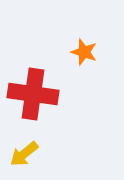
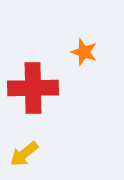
red cross: moved 6 px up; rotated 9 degrees counterclockwise
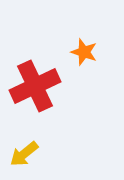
red cross: moved 2 px right, 2 px up; rotated 24 degrees counterclockwise
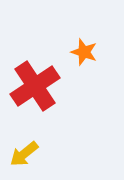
red cross: rotated 9 degrees counterclockwise
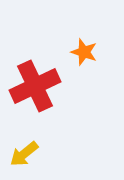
red cross: rotated 9 degrees clockwise
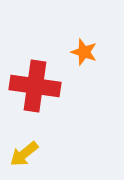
red cross: rotated 33 degrees clockwise
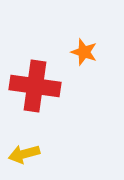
yellow arrow: rotated 24 degrees clockwise
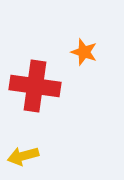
yellow arrow: moved 1 px left, 2 px down
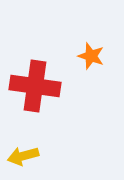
orange star: moved 7 px right, 4 px down
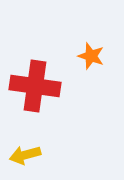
yellow arrow: moved 2 px right, 1 px up
